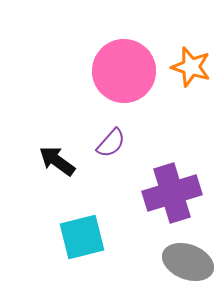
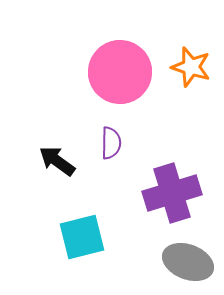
pink circle: moved 4 px left, 1 px down
purple semicircle: rotated 40 degrees counterclockwise
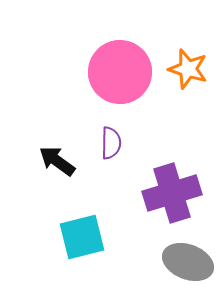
orange star: moved 3 px left, 2 px down
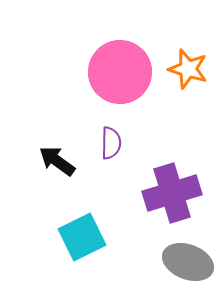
cyan square: rotated 12 degrees counterclockwise
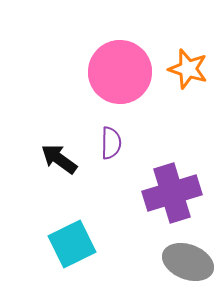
black arrow: moved 2 px right, 2 px up
cyan square: moved 10 px left, 7 px down
